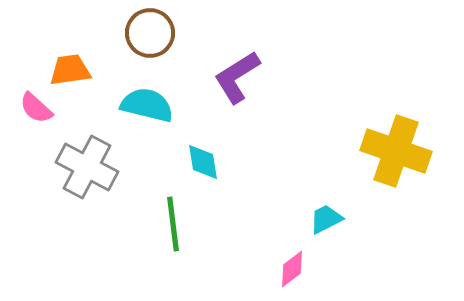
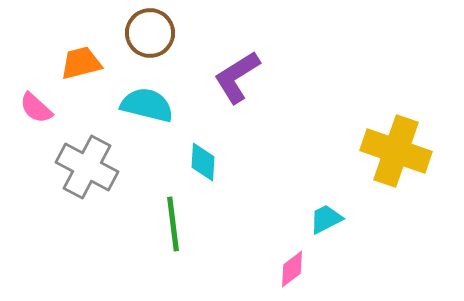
orange trapezoid: moved 11 px right, 7 px up; rotated 6 degrees counterclockwise
cyan diamond: rotated 12 degrees clockwise
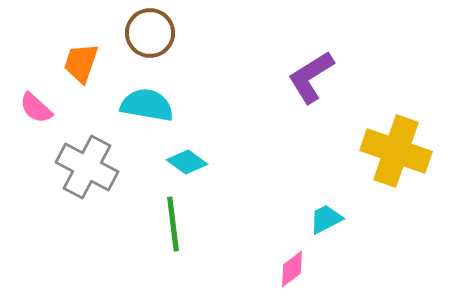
orange trapezoid: rotated 57 degrees counterclockwise
purple L-shape: moved 74 px right
cyan semicircle: rotated 4 degrees counterclockwise
cyan diamond: moved 16 px left; rotated 57 degrees counterclockwise
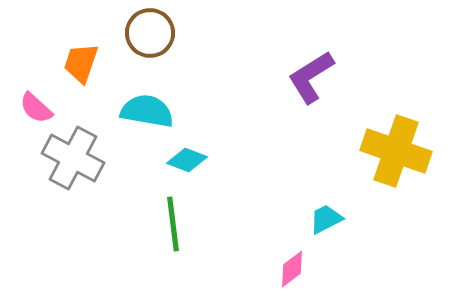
cyan semicircle: moved 6 px down
cyan diamond: moved 2 px up; rotated 15 degrees counterclockwise
gray cross: moved 14 px left, 9 px up
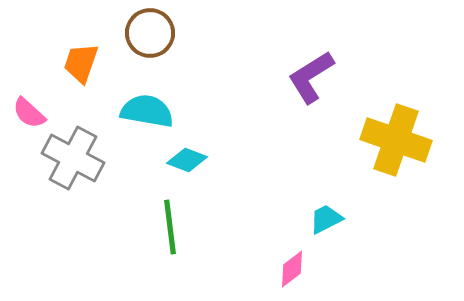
pink semicircle: moved 7 px left, 5 px down
yellow cross: moved 11 px up
green line: moved 3 px left, 3 px down
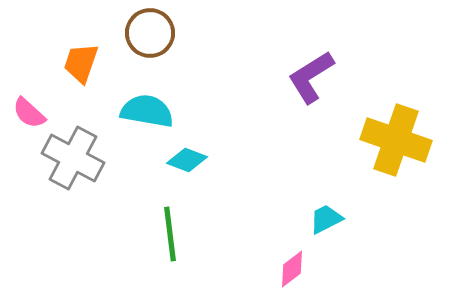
green line: moved 7 px down
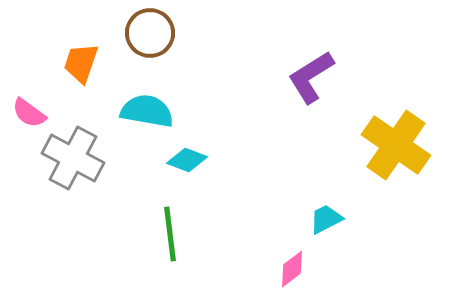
pink semicircle: rotated 6 degrees counterclockwise
yellow cross: moved 5 px down; rotated 16 degrees clockwise
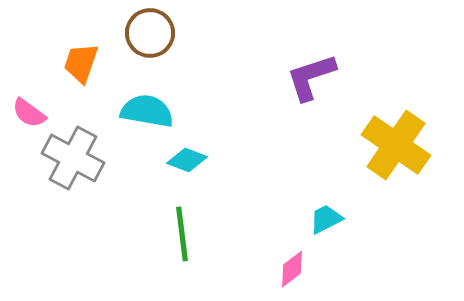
purple L-shape: rotated 14 degrees clockwise
green line: moved 12 px right
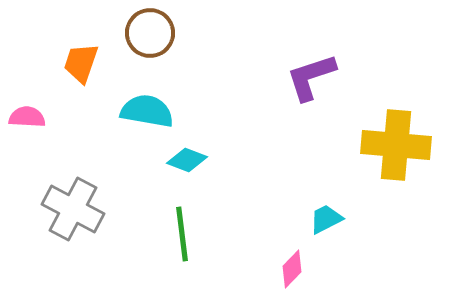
pink semicircle: moved 2 px left, 4 px down; rotated 147 degrees clockwise
yellow cross: rotated 30 degrees counterclockwise
gray cross: moved 51 px down
pink diamond: rotated 9 degrees counterclockwise
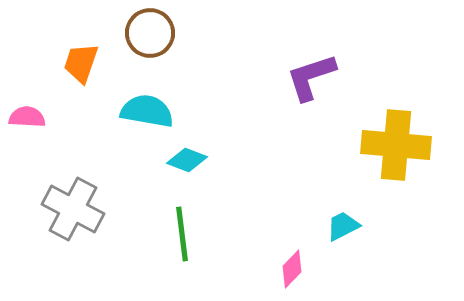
cyan trapezoid: moved 17 px right, 7 px down
